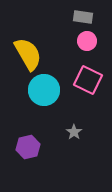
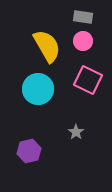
pink circle: moved 4 px left
yellow semicircle: moved 19 px right, 8 px up
cyan circle: moved 6 px left, 1 px up
gray star: moved 2 px right
purple hexagon: moved 1 px right, 4 px down
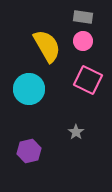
cyan circle: moved 9 px left
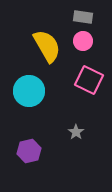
pink square: moved 1 px right
cyan circle: moved 2 px down
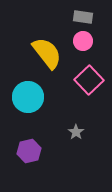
yellow semicircle: moved 7 px down; rotated 8 degrees counterclockwise
pink square: rotated 20 degrees clockwise
cyan circle: moved 1 px left, 6 px down
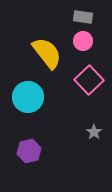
gray star: moved 18 px right
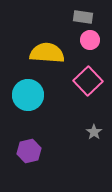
pink circle: moved 7 px right, 1 px up
yellow semicircle: rotated 48 degrees counterclockwise
pink square: moved 1 px left, 1 px down
cyan circle: moved 2 px up
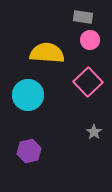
pink square: moved 1 px down
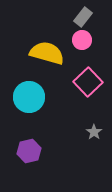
gray rectangle: rotated 60 degrees counterclockwise
pink circle: moved 8 px left
yellow semicircle: rotated 12 degrees clockwise
cyan circle: moved 1 px right, 2 px down
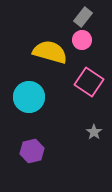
yellow semicircle: moved 3 px right, 1 px up
pink square: moved 1 px right; rotated 12 degrees counterclockwise
purple hexagon: moved 3 px right
